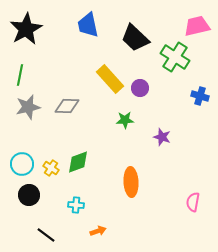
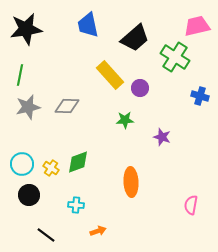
black star: rotated 20 degrees clockwise
black trapezoid: rotated 84 degrees counterclockwise
yellow rectangle: moved 4 px up
pink semicircle: moved 2 px left, 3 px down
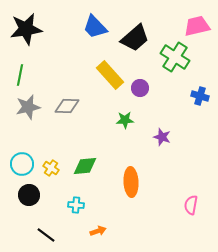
blue trapezoid: moved 7 px right, 2 px down; rotated 32 degrees counterclockwise
green diamond: moved 7 px right, 4 px down; rotated 15 degrees clockwise
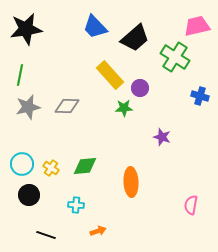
green star: moved 1 px left, 12 px up
black line: rotated 18 degrees counterclockwise
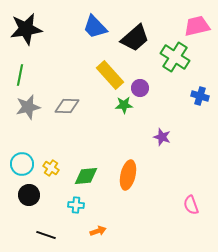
green star: moved 3 px up
green diamond: moved 1 px right, 10 px down
orange ellipse: moved 3 px left, 7 px up; rotated 16 degrees clockwise
pink semicircle: rotated 30 degrees counterclockwise
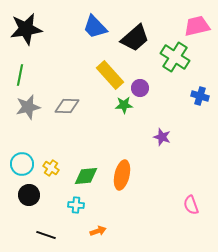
orange ellipse: moved 6 px left
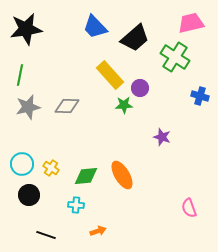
pink trapezoid: moved 6 px left, 3 px up
orange ellipse: rotated 44 degrees counterclockwise
pink semicircle: moved 2 px left, 3 px down
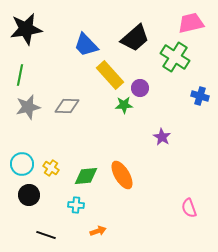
blue trapezoid: moved 9 px left, 18 px down
purple star: rotated 12 degrees clockwise
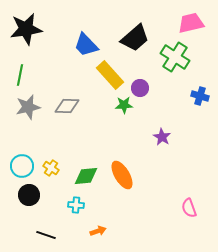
cyan circle: moved 2 px down
